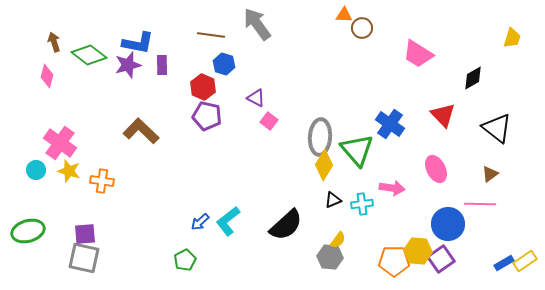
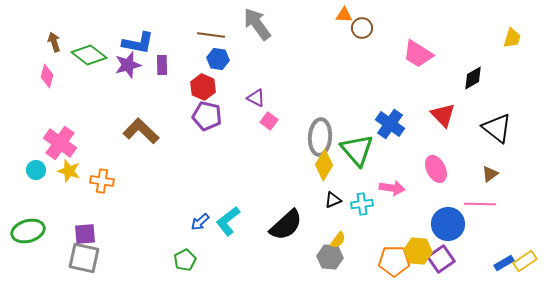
blue hexagon at (224, 64): moved 6 px left, 5 px up; rotated 10 degrees counterclockwise
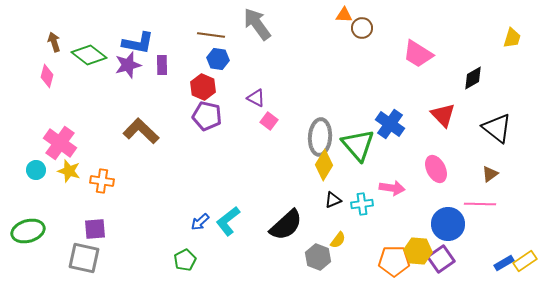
green triangle at (357, 150): moved 1 px right, 5 px up
purple square at (85, 234): moved 10 px right, 5 px up
gray hexagon at (330, 257): moved 12 px left; rotated 15 degrees clockwise
